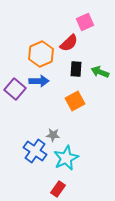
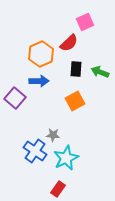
purple square: moved 9 px down
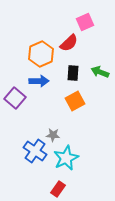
black rectangle: moved 3 px left, 4 px down
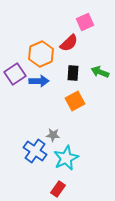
purple square: moved 24 px up; rotated 15 degrees clockwise
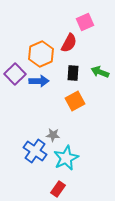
red semicircle: rotated 18 degrees counterclockwise
purple square: rotated 10 degrees counterclockwise
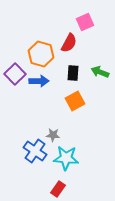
orange hexagon: rotated 20 degrees counterclockwise
cyan star: rotated 30 degrees clockwise
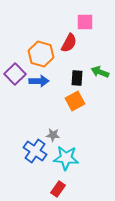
pink square: rotated 24 degrees clockwise
black rectangle: moved 4 px right, 5 px down
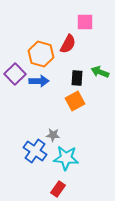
red semicircle: moved 1 px left, 1 px down
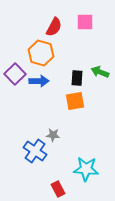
red semicircle: moved 14 px left, 17 px up
orange hexagon: moved 1 px up
orange square: rotated 18 degrees clockwise
cyan star: moved 20 px right, 11 px down
red rectangle: rotated 63 degrees counterclockwise
